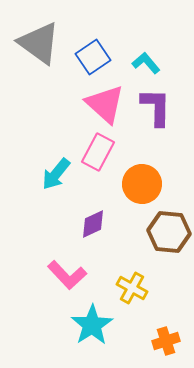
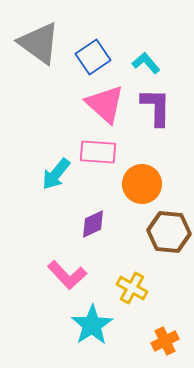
pink rectangle: rotated 66 degrees clockwise
orange cross: moved 1 px left; rotated 8 degrees counterclockwise
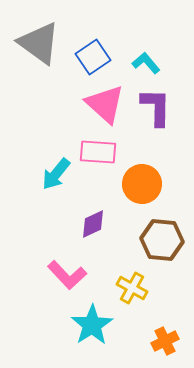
brown hexagon: moved 7 px left, 8 px down
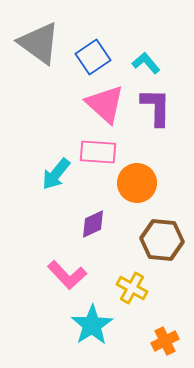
orange circle: moved 5 px left, 1 px up
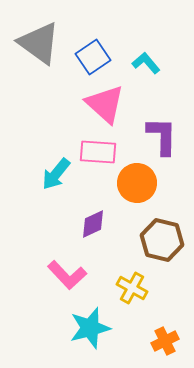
purple L-shape: moved 6 px right, 29 px down
brown hexagon: rotated 9 degrees clockwise
cyan star: moved 2 px left, 3 px down; rotated 18 degrees clockwise
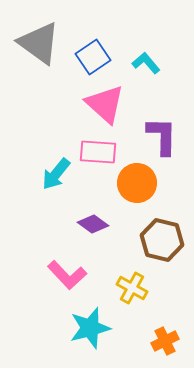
purple diamond: rotated 60 degrees clockwise
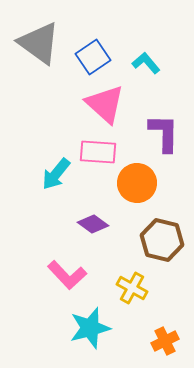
purple L-shape: moved 2 px right, 3 px up
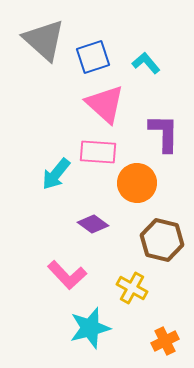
gray triangle: moved 5 px right, 3 px up; rotated 6 degrees clockwise
blue square: rotated 16 degrees clockwise
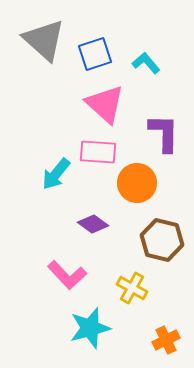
blue square: moved 2 px right, 3 px up
orange cross: moved 1 px right, 1 px up
